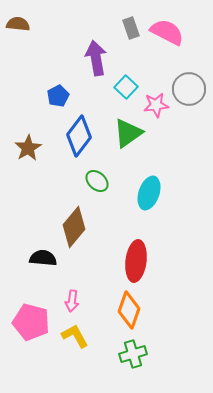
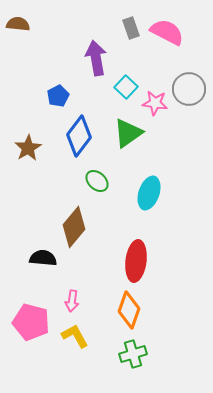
pink star: moved 1 px left, 2 px up; rotated 15 degrees clockwise
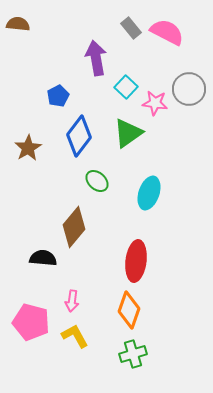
gray rectangle: rotated 20 degrees counterclockwise
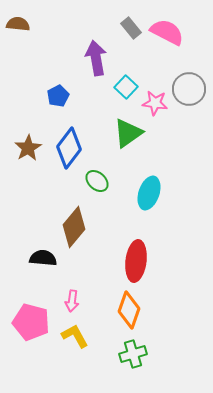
blue diamond: moved 10 px left, 12 px down
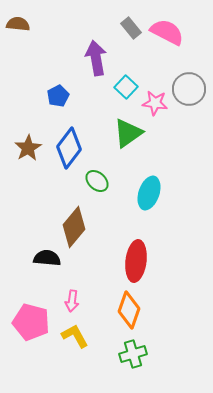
black semicircle: moved 4 px right
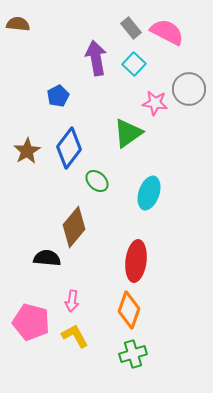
cyan square: moved 8 px right, 23 px up
brown star: moved 1 px left, 3 px down
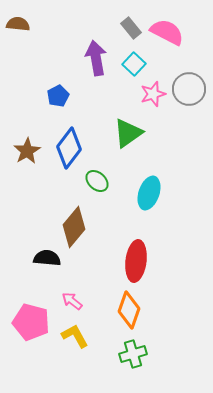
pink star: moved 2 px left, 9 px up; rotated 25 degrees counterclockwise
pink arrow: rotated 120 degrees clockwise
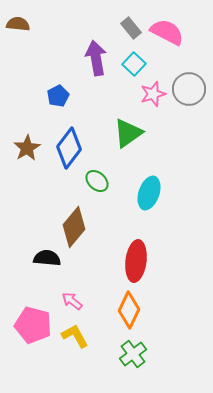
brown star: moved 3 px up
orange diamond: rotated 6 degrees clockwise
pink pentagon: moved 2 px right, 3 px down
green cross: rotated 20 degrees counterclockwise
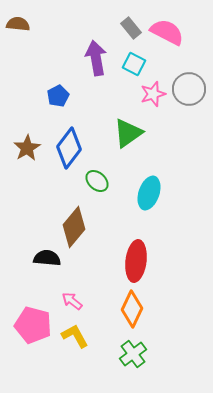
cyan square: rotated 15 degrees counterclockwise
orange diamond: moved 3 px right, 1 px up
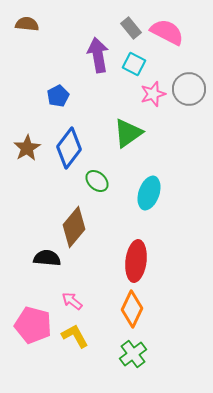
brown semicircle: moved 9 px right
purple arrow: moved 2 px right, 3 px up
